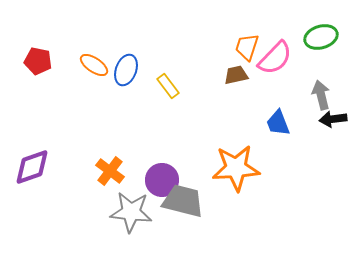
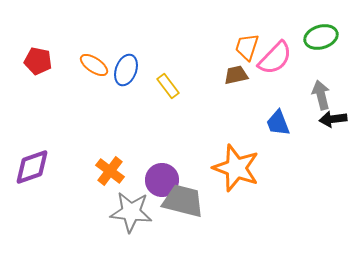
orange star: rotated 24 degrees clockwise
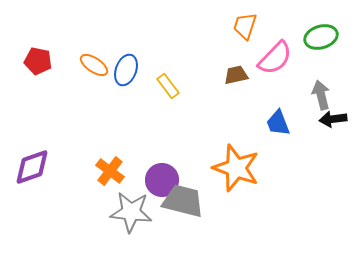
orange trapezoid: moved 2 px left, 21 px up
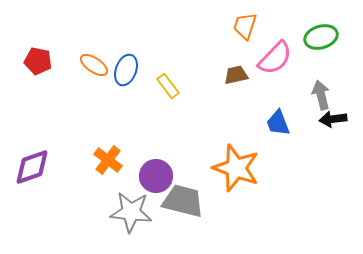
orange cross: moved 2 px left, 11 px up
purple circle: moved 6 px left, 4 px up
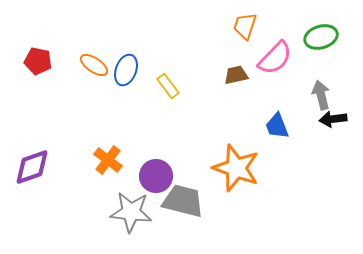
blue trapezoid: moved 1 px left, 3 px down
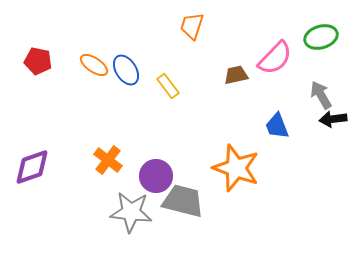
orange trapezoid: moved 53 px left
blue ellipse: rotated 52 degrees counterclockwise
gray arrow: rotated 16 degrees counterclockwise
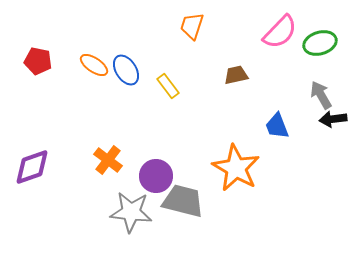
green ellipse: moved 1 px left, 6 px down
pink semicircle: moved 5 px right, 26 px up
orange star: rotated 9 degrees clockwise
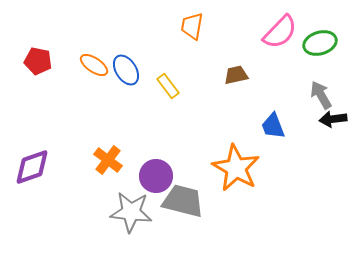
orange trapezoid: rotated 8 degrees counterclockwise
blue trapezoid: moved 4 px left
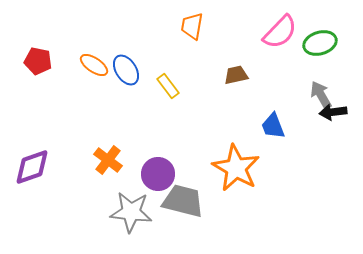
black arrow: moved 7 px up
purple circle: moved 2 px right, 2 px up
